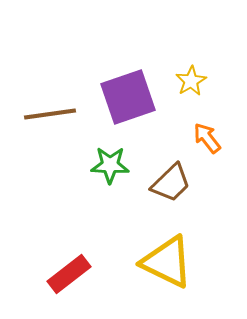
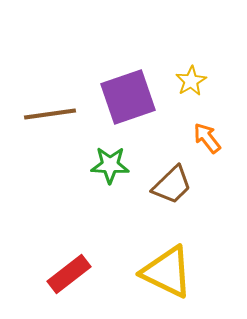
brown trapezoid: moved 1 px right, 2 px down
yellow triangle: moved 10 px down
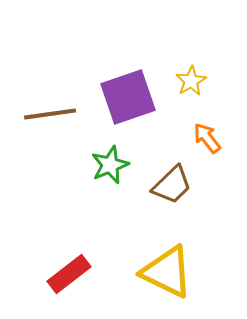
green star: rotated 24 degrees counterclockwise
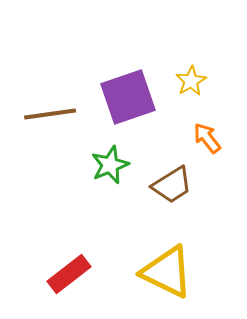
brown trapezoid: rotated 12 degrees clockwise
